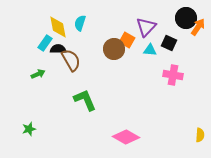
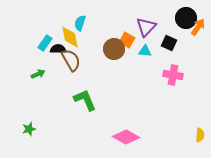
yellow diamond: moved 12 px right, 10 px down
cyan triangle: moved 5 px left, 1 px down
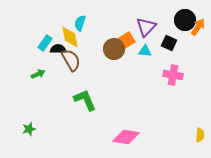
black circle: moved 1 px left, 2 px down
orange square: rotated 28 degrees clockwise
pink diamond: rotated 20 degrees counterclockwise
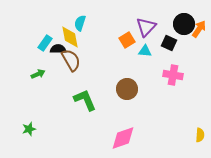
black circle: moved 1 px left, 4 px down
orange arrow: moved 1 px right, 2 px down
brown circle: moved 13 px right, 40 px down
pink diamond: moved 3 px left, 1 px down; rotated 28 degrees counterclockwise
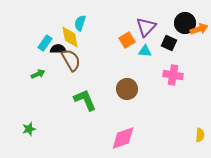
black circle: moved 1 px right, 1 px up
orange arrow: rotated 36 degrees clockwise
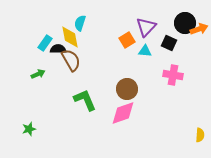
pink diamond: moved 25 px up
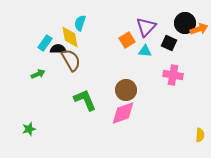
brown circle: moved 1 px left, 1 px down
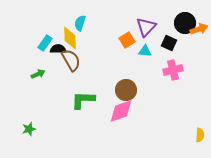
yellow diamond: moved 1 px down; rotated 10 degrees clockwise
pink cross: moved 5 px up; rotated 24 degrees counterclockwise
green L-shape: moved 2 px left; rotated 65 degrees counterclockwise
pink diamond: moved 2 px left, 2 px up
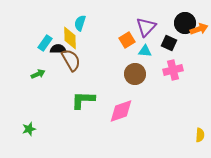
brown circle: moved 9 px right, 16 px up
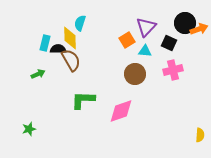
cyan rectangle: rotated 21 degrees counterclockwise
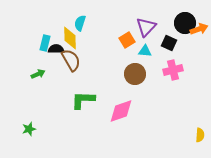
black semicircle: moved 2 px left
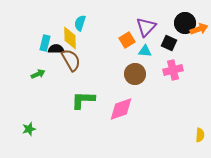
pink diamond: moved 2 px up
